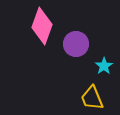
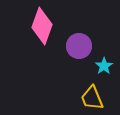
purple circle: moved 3 px right, 2 px down
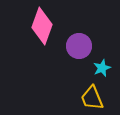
cyan star: moved 2 px left, 2 px down; rotated 12 degrees clockwise
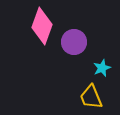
purple circle: moved 5 px left, 4 px up
yellow trapezoid: moved 1 px left, 1 px up
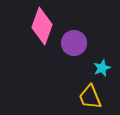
purple circle: moved 1 px down
yellow trapezoid: moved 1 px left
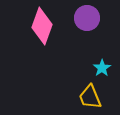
purple circle: moved 13 px right, 25 px up
cyan star: rotated 12 degrees counterclockwise
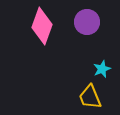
purple circle: moved 4 px down
cyan star: moved 1 px down; rotated 12 degrees clockwise
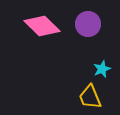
purple circle: moved 1 px right, 2 px down
pink diamond: rotated 66 degrees counterclockwise
